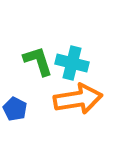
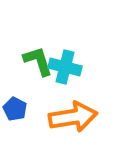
cyan cross: moved 7 px left, 4 px down
orange arrow: moved 5 px left, 18 px down
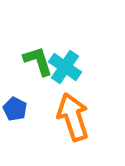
cyan cross: rotated 20 degrees clockwise
orange arrow: rotated 99 degrees counterclockwise
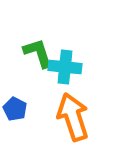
green L-shape: moved 8 px up
cyan cross: rotated 28 degrees counterclockwise
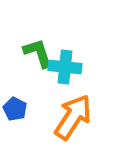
orange arrow: rotated 51 degrees clockwise
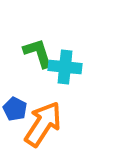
orange arrow: moved 30 px left, 7 px down
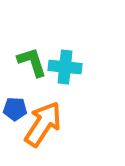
green L-shape: moved 6 px left, 9 px down
blue pentagon: rotated 25 degrees counterclockwise
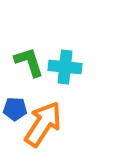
green L-shape: moved 3 px left
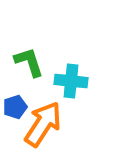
cyan cross: moved 6 px right, 14 px down
blue pentagon: moved 2 px up; rotated 20 degrees counterclockwise
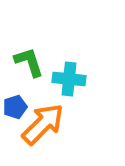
cyan cross: moved 2 px left, 2 px up
orange arrow: rotated 12 degrees clockwise
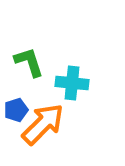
cyan cross: moved 3 px right, 4 px down
blue pentagon: moved 1 px right, 3 px down
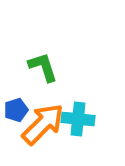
green L-shape: moved 14 px right, 5 px down
cyan cross: moved 6 px right, 36 px down
